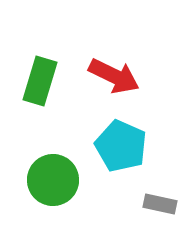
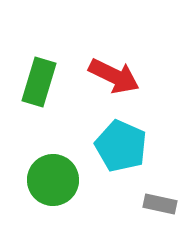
green rectangle: moved 1 px left, 1 px down
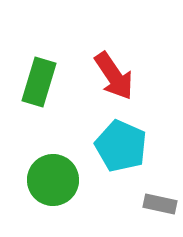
red arrow: rotated 30 degrees clockwise
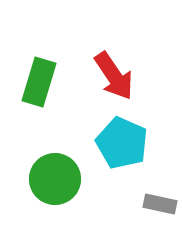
cyan pentagon: moved 1 px right, 3 px up
green circle: moved 2 px right, 1 px up
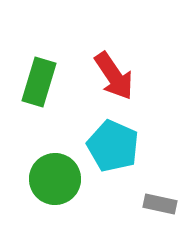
cyan pentagon: moved 9 px left, 3 px down
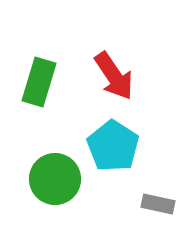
cyan pentagon: rotated 9 degrees clockwise
gray rectangle: moved 2 px left
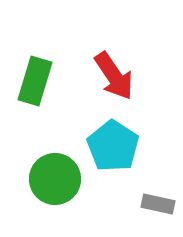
green rectangle: moved 4 px left, 1 px up
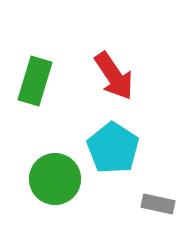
cyan pentagon: moved 2 px down
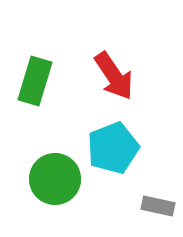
cyan pentagon: rotated 18 degrees clockwise
gray rectangle: moved 2 px down
